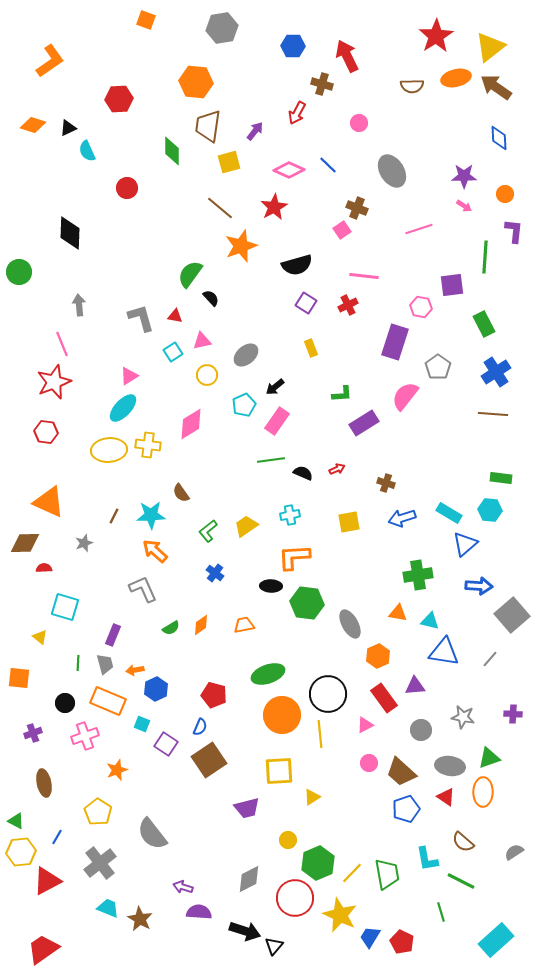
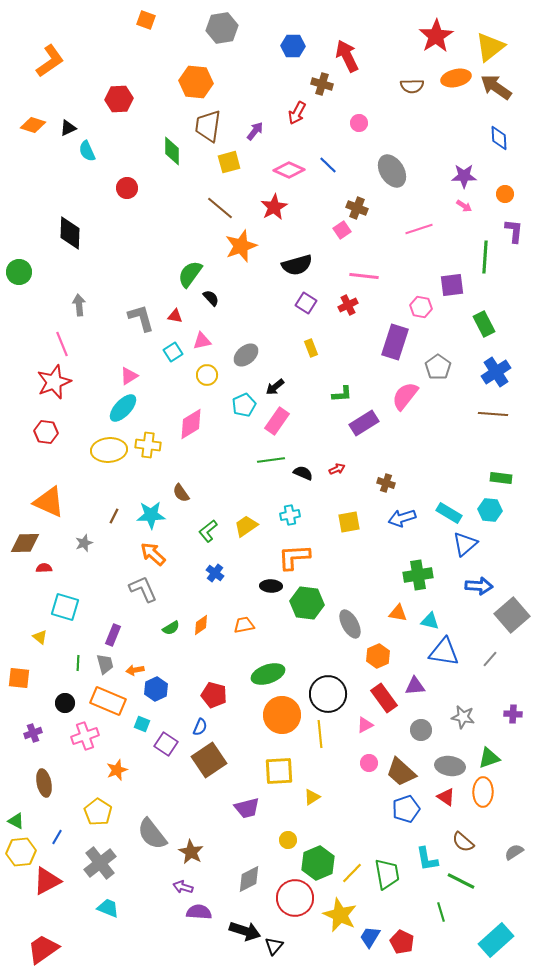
orange arrow at (155, 551): moved 2 px left, 3 px down
brown star at (140, 919): moved 51 px right, 67 px up
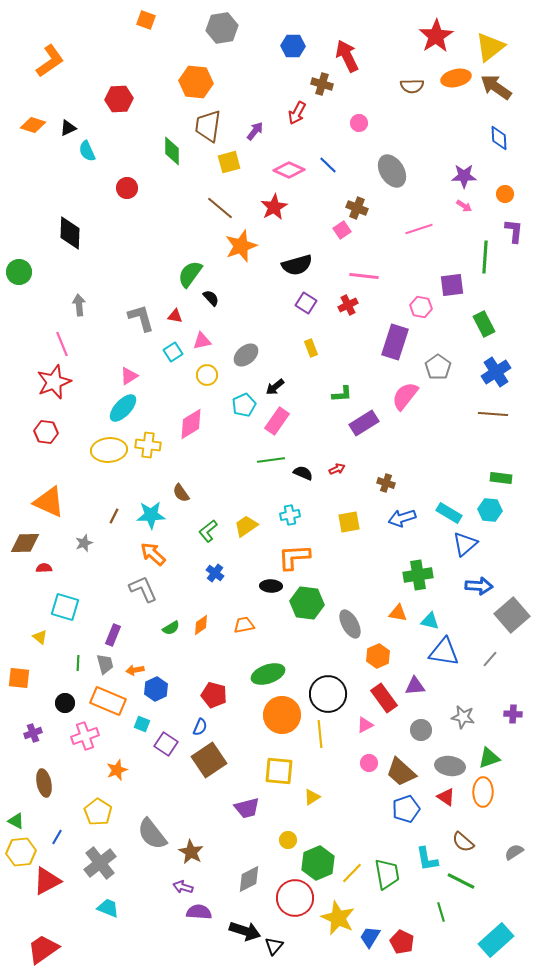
yellow square at (279, 771): rotated 8 degrees clockwise
yellow star at (340, 915): moved 2 px left, 3 px down
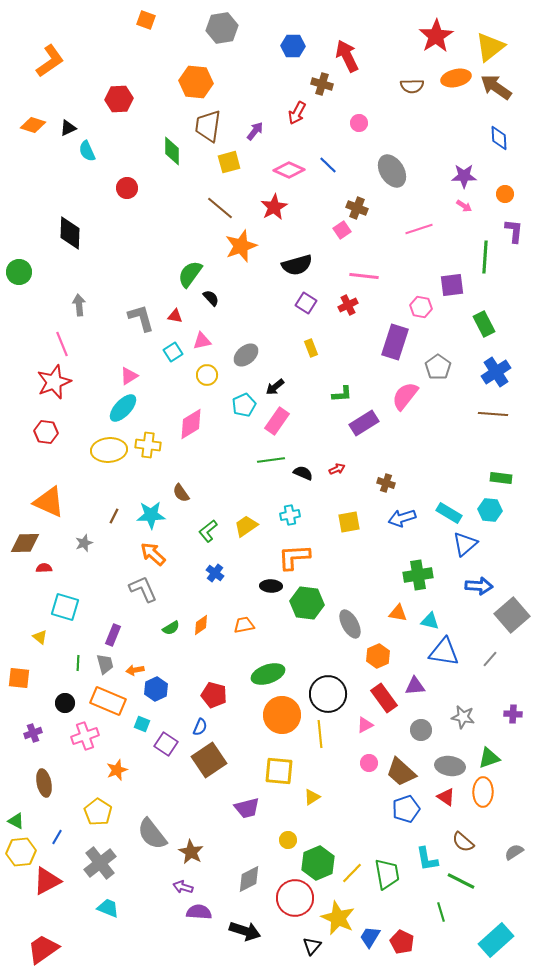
black triangle at (274, 946): moved 38 px right
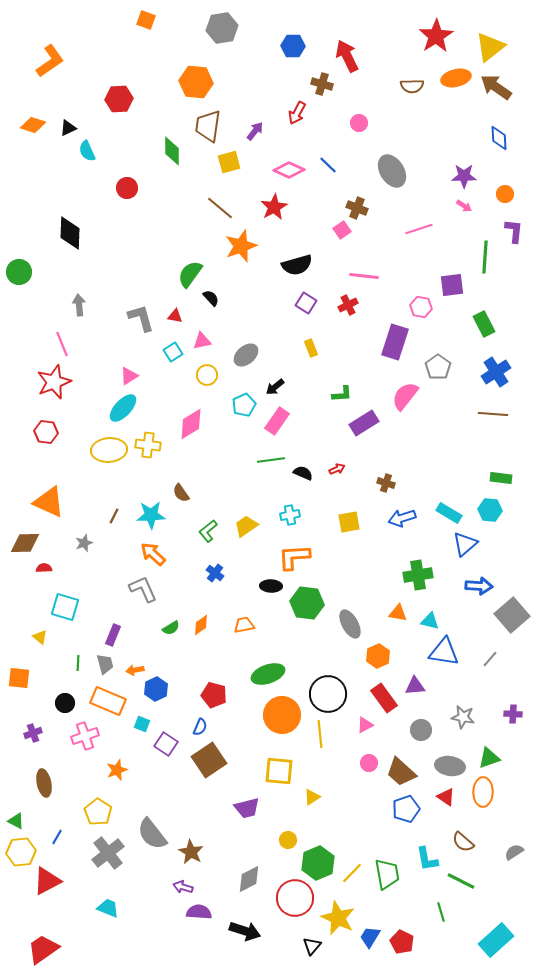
gray cross at (100, 863): moved 8 px right, 10 px up
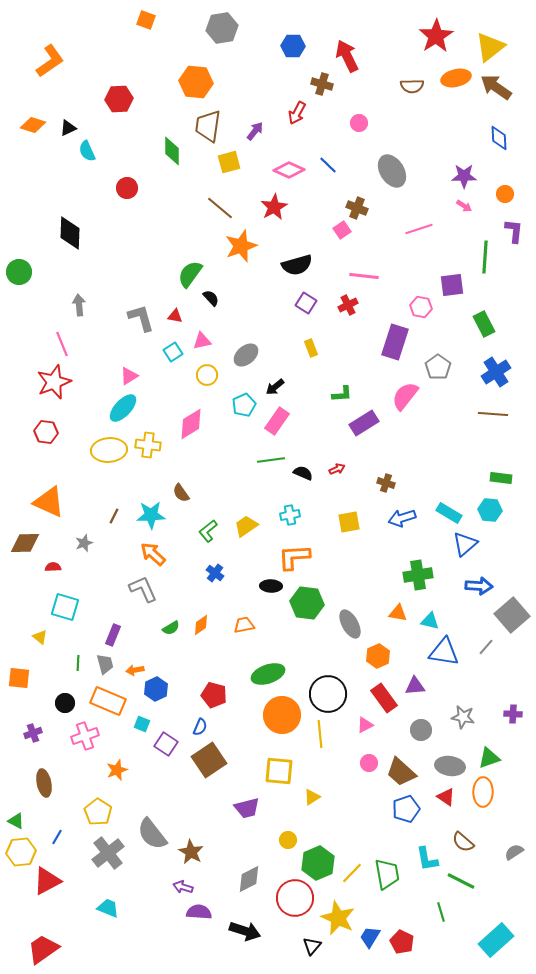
red semicircle at (44, 568): moved 9 px right, 1 px up
gray line at (490, 659): moved 4 px left, 12 px up
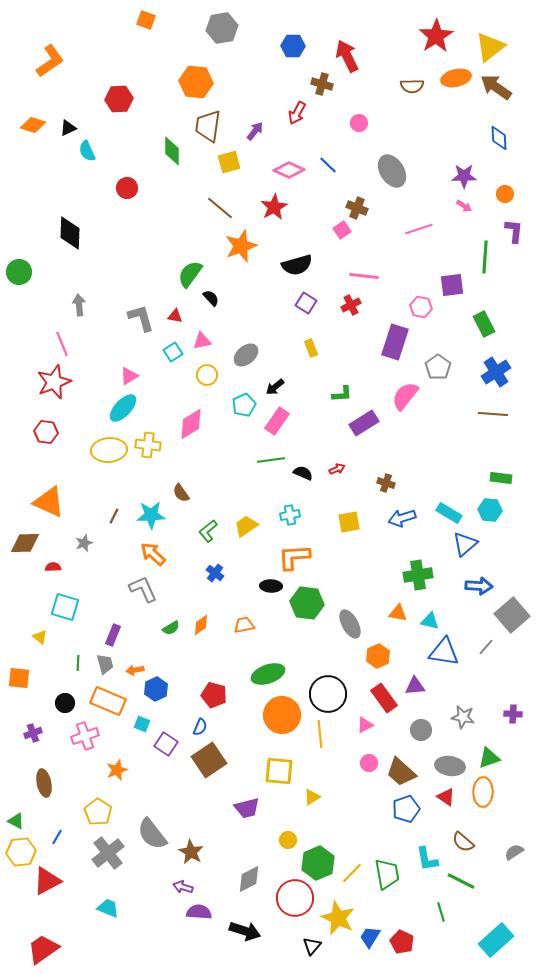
red cross at (348, 305): moved 3 px right
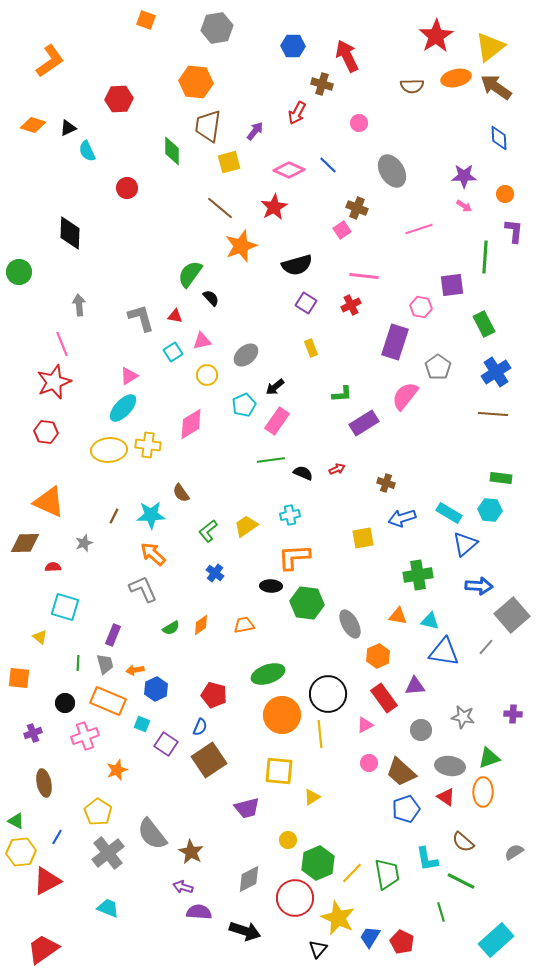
gray hexagon at (222, 28): moved 5 px left
yellow square at (349, 522): moved 14 px right, 16 px down
orange triangle at (398, 613): moved 3 px down
black triangle at (312, 946): moved 6 px right, 3 px down
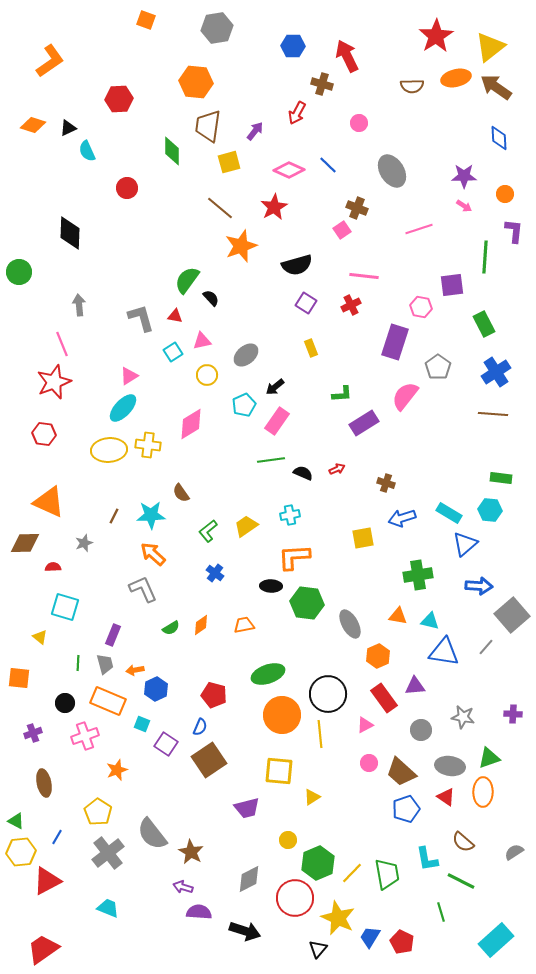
green semicircle at (190, 274): moved 3 px left, 6 px down
red hexagon at (46, 432): moved 2 px left, 2 px down
